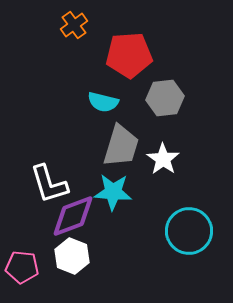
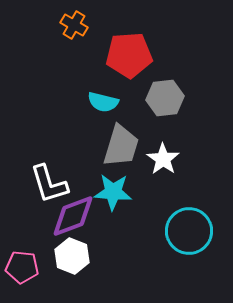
orange cross: rotated 24 degrees counterclockwise
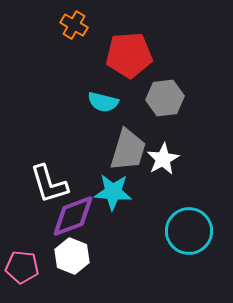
gray trapezoid: moved 7 px right, 4 px down
white star: rotated 8 degrees clockwise
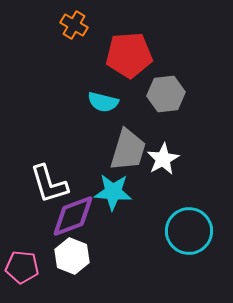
gray hexagon: moved 1 px right, 4 px up
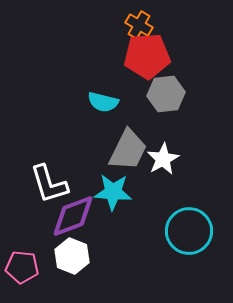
orange cross: moved 65 px right
red pentagon: moved 18 px right, 1 px down
gray trapezoid: rotated 9 degrees clockwise
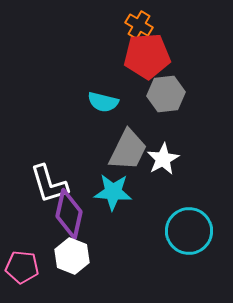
purple diamond: moved 4 px left, 2 px up; rotated 57 degrees counterclockwise
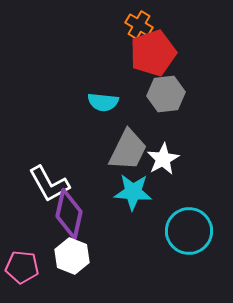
red pentagon: moved 6 px right, 3 px up; rotated 15 degrees counterclockwise
cyan semicircle: rotated 8 degrees counterclockwise
white L-shape: rotated 12 degrees counterclockwise
cyan star: moved 20 px right
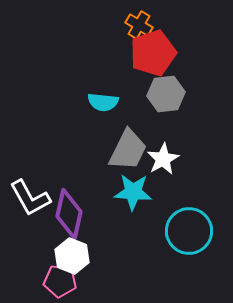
white L-shape: moved 19 px left, 14 px down
pink pentagon: moved 38 px right, 14 px down
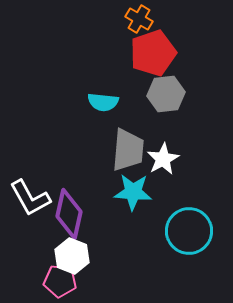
orange cross: moved 6 px up
gray trapezoid: rotated 21 degrees counterclockwise
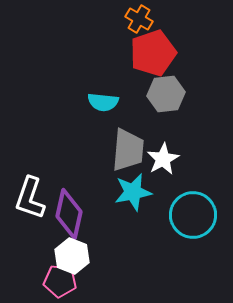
cyan star: rotated 15 degrees counterclockwise
white L-shape: rotated 48 degrees clockwise
cyan circle: moved 4 px right, 16 px up
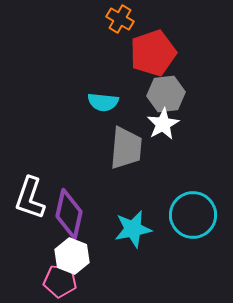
orange cross: moved 19 px left
gray trapezoid: moved 2 px left, 2 px up
white star: moved 35 px up
cyan star: moved 37 px down
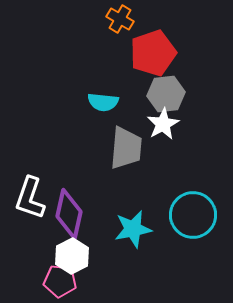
white hexagon: rotated 12 degrees clockwise
